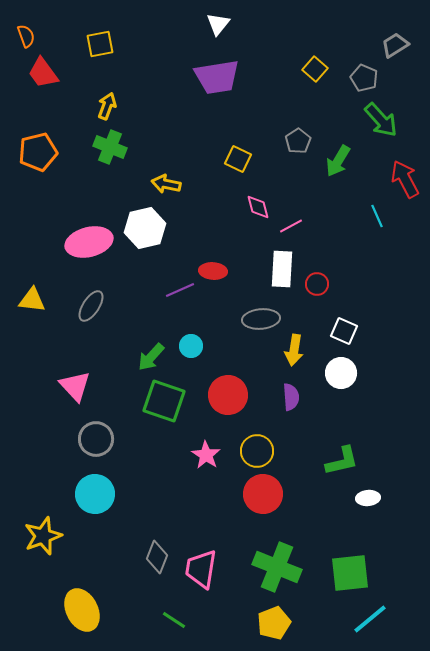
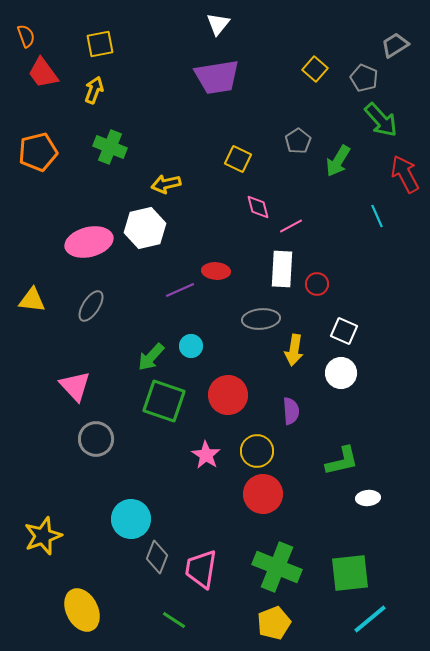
yellow arrow at (107, 106): moved 13 px left, 16 px up
red arrow at (405, 179): moved 5 px up
yellow arrow at (166, 184): rotated 24 degrees counterclockwise
red ellipse at (213, 271): moved 3 px right
purple semicircle at (291, 397): moved 14 px down
cyan circle at (95, 494): moved 36 px right, 25 px down
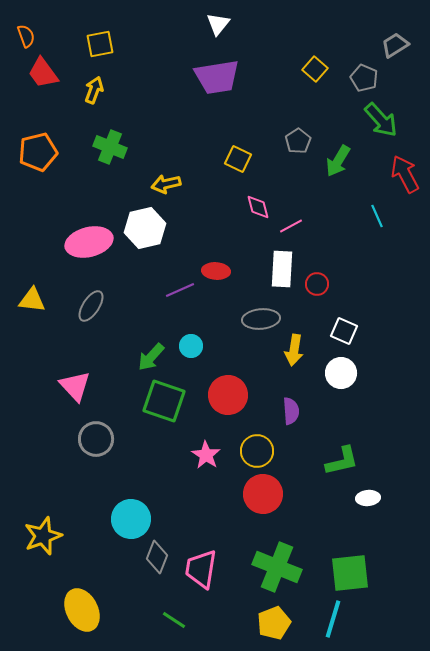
cyan line at (370, 619): moved 37 px left; rotated 33 degrees counterclockwise
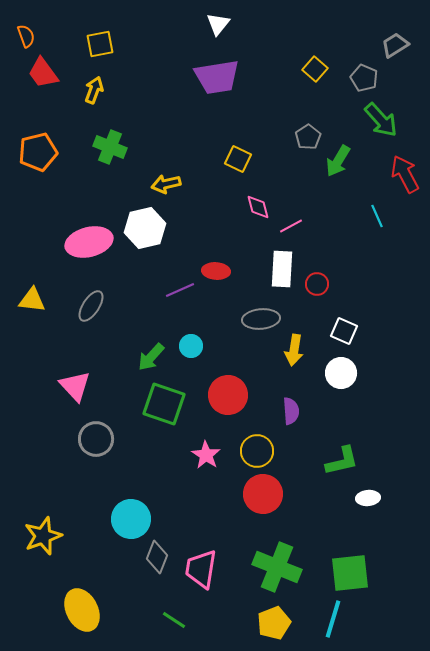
gray pentagon at (298, 141): moved 10 px right, 4 px up
green square at (164, 401): moved 3 px down
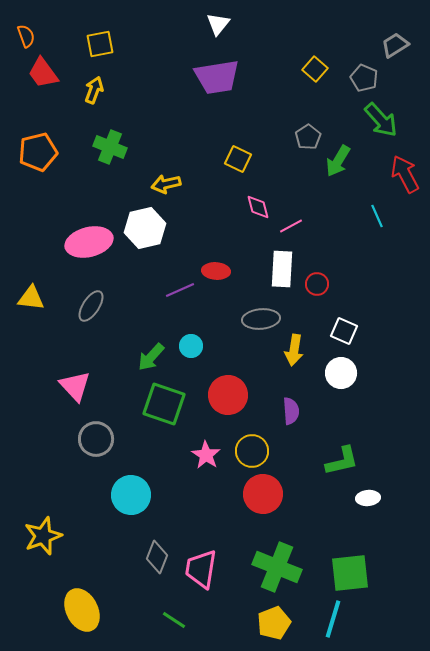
yellow triangle at (32, 300): moved 1 px left, 2 px up
yellow circle at (257, 451): moved 5 px left
cyan circle at (131, 519): moved 24 px up
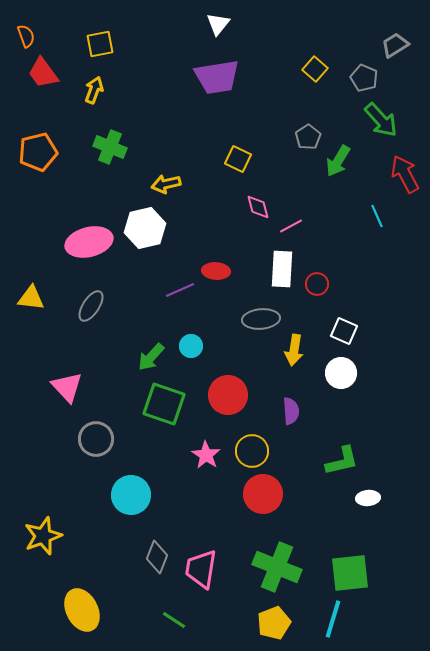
pink triangle at (75, 386): moved 8 px left, 1 px down
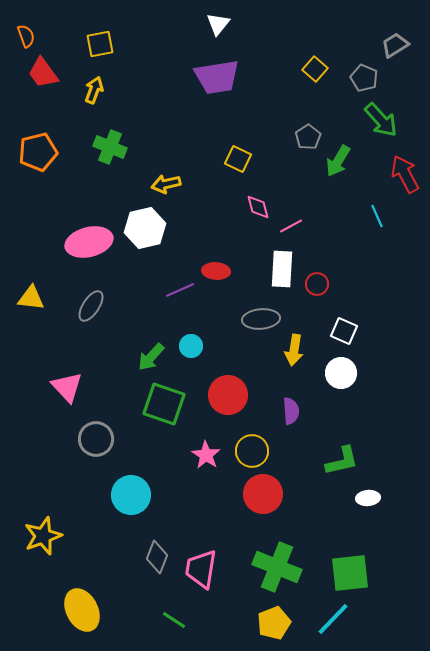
cyan line at (333, 619): rotated 27 degrees clockwise
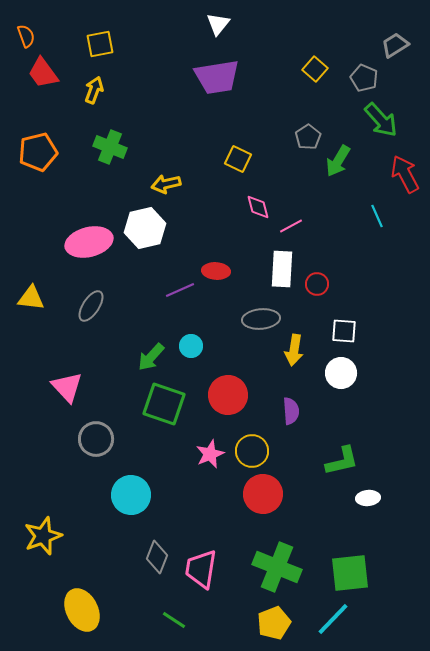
white square at (344, 331): rotated 20 degrees counterclockwise
pink star at (206, 455): moved 4 px right, 1 px up; rotated 16 degrees clockwise
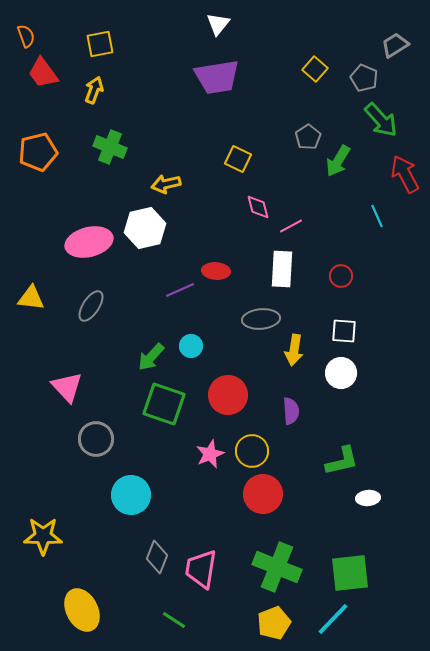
red circle at (317, 284): moved 24 px right, 8 px up
yellow star at (43, 536): rotated 21 degrees clockwise
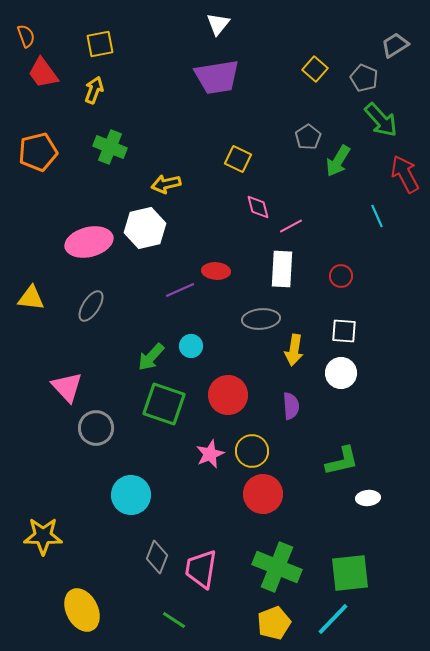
purple semicircle at (291, 411): moved 5 px up
gray circle at (96, 439): moved 11 px up
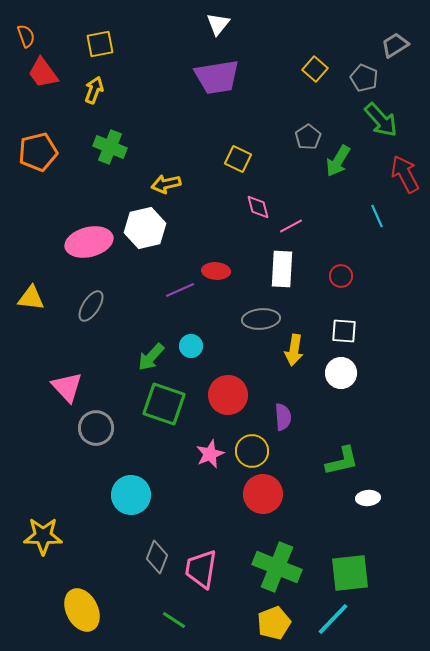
purple semicircle at (291, 406): moved 8 px left, 11 px down
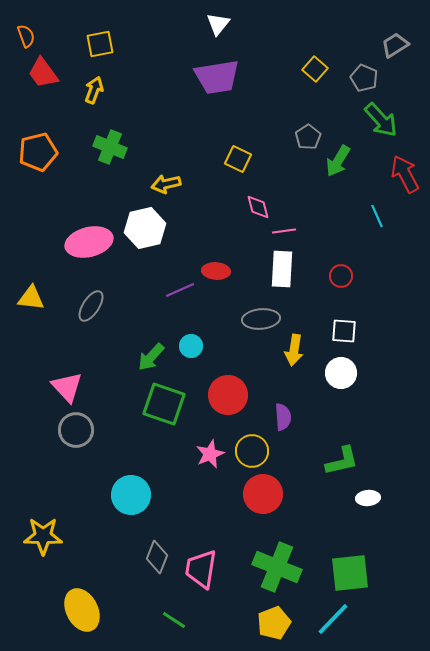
pink line at (291, 226): moved 7 px left, 5 px down; rotated 20 degrees clockwise
gray circle at (96, 428): moved 20 px left, 2 px down
